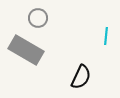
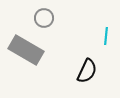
gray circle: moved 6 px right
black semicircle: moved 6 px right, 6 px up
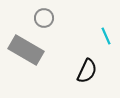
cyan line: rotated 30 degrees counterclockwise
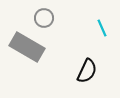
cyan line: moved 4 px left, 8 px up
gray rectangle: moved 1 px right, 3 px up
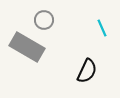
gray circle: moved 2 px down
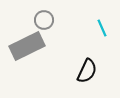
gray rectangle: moved 1 px up; rotated 56 degrees counterclockwise
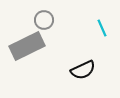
black semicircle: moved 4 px left, 1 px up; rotated 40 degrees clockwise
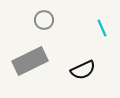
gray rectangle: moved 3 px right, 15 px down
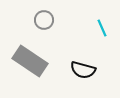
gray rectangle: rotated 60 degrees clockwise
black semicircle: rotated 40 degrees clockwise
